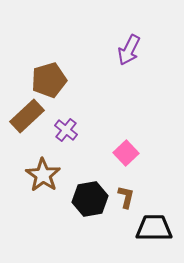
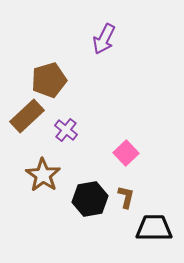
purple arrow: moved 25 px left, 11 px up
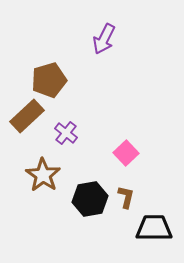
purple cross: moved 3 px down
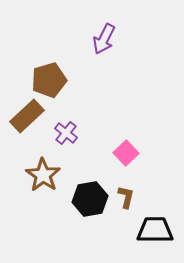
black trapezoid: moved 1 px right, 2 px down
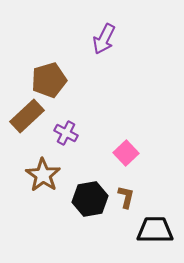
purple cross: rotated 10 degrees counterclockwise
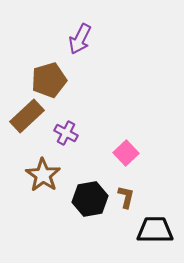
purple arrow: moved 24 px left
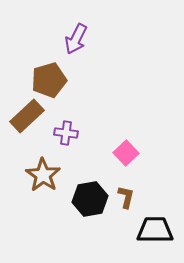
purple arrow: moved 4 px left
purple cross: rotated 20 degrees counterclockwise
